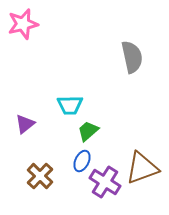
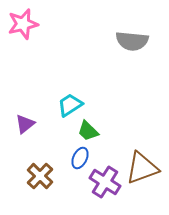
gray semicircle: moved 16 px up; rotated 108 degrees clockwise
cyan trapezoid: rotated 148 degrees clockwise
green trapezoid: rotated 95 degrees counterclockwise
blue ellipse: moved 2 px left, 3 px up
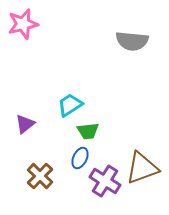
green trapezoid: rotated 50 degrees counterclockwise
purple cross: moved 1 px up
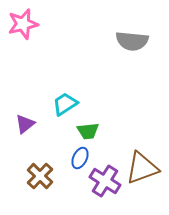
cyan trapezoid: moved 5 px left, 1 px up
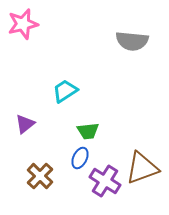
cyan trapezoid: moved 13 px up
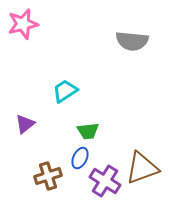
brown cross: moved 8 px right; rotated 28 degrees clockwise
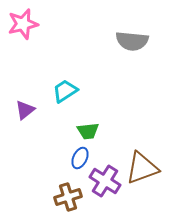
purple triangle: moved 14 px up
brown cross: moved 20 px right, 21 px down
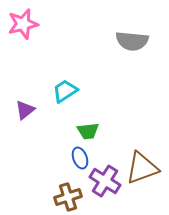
blue ellipse: rotated 45 degrees counterclockwise
